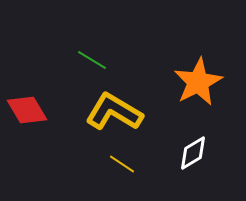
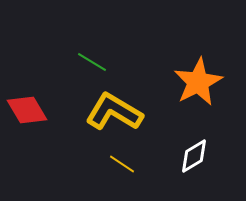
green line: moved 2 px down
white diamond: moved 1 px right, 3 px down
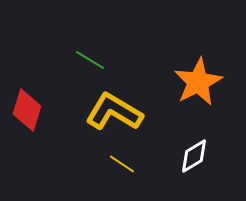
green line: moved 2 px left, 2 px up
red diamond: rotated 48 degrees clockwise
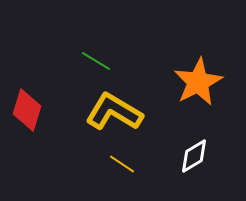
green line: moved 6 px right, 1 px down
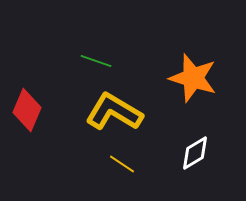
green line: rotated 12 degrees counterclockwise
orange star: moved 5 px left, 4 px up; rotated 27 degrees counterclockwise
red diamond: rotated 6 degrees clockwise
white diamond: moved 1 px right, 3 px up
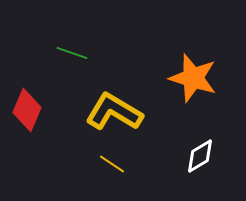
green line: moved 24 px left, 8 px up
white diamond: moved 5 px right, 3 px down
yellow line: moved 10 px left
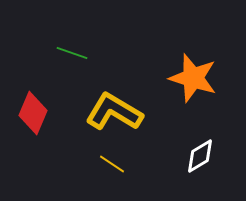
red diamond: moved 6 px right, 3 px down
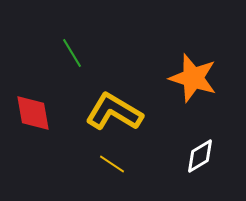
green line: rotated 40 degrees clockwise
red diamond: rotated 33 degrees counterclockwise
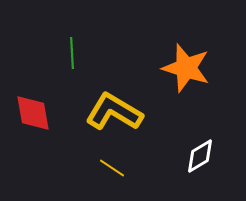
green line: rotated 28 degrees clockwise
orange star: moved 7 px left, 10 px up
yellow line: moved 4 px down
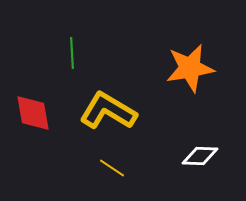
orange star: moved 4 px right; rotated 27 degrees counterclockwise
yellow L-shape: moved 6 px left, 1 px up
white diamond: rotated 33 degrees clockwise
